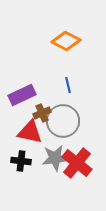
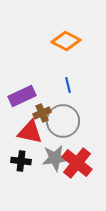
purple rectangle: moved 1 px down
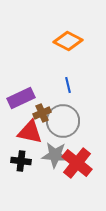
orange diamond: moved 2 px right
purple rectangle: moved 1 px left, 2 px down
gray star: moved 3 px up; rotated 12 degrees clockwise
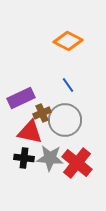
blue line: rotated 21 degrees counterclockwise
gray circle: moved 2 px right, 1 px up
gray star: moved 5 px left, 3 px down
black cross: moved 3 px right, 3 px up
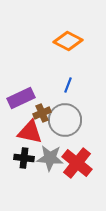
blue line: rotated 56 degrees clockwise
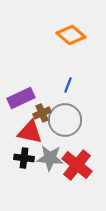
orange diamond: moved 3 px right, 6 px up; rotated 12 degrees clockwise
red cross: moved 2 px down
